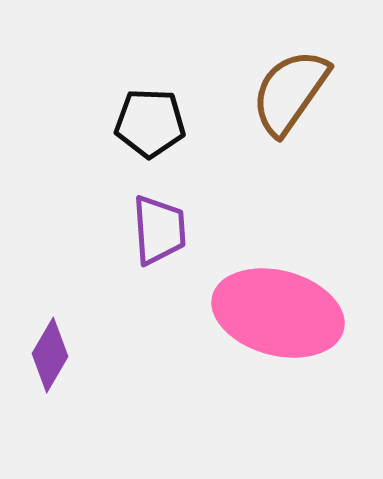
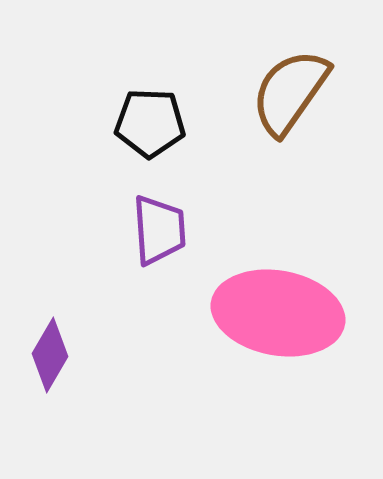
pink ellipse: rotated 5 degrees counterclockwise
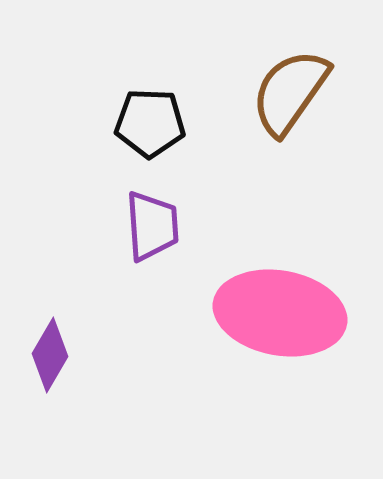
purple trapezoid: moved 7 px left, 4 px up
pink ellipse: moved 2 px right
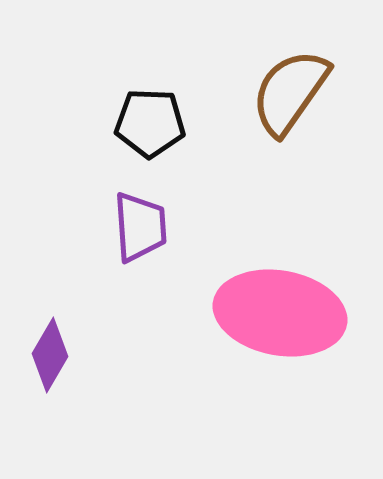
purple trapezoid: moved 12 px left, 1 px down
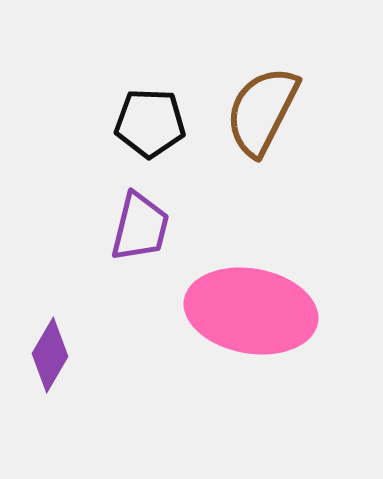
brown semicircle: moved 28 px left, 19 px down; rotated 8 degrees counterclockwise
purple trapezoid: rotated 18 degrees clockwise
pink ellipse: moved 29 px left, 2 px up
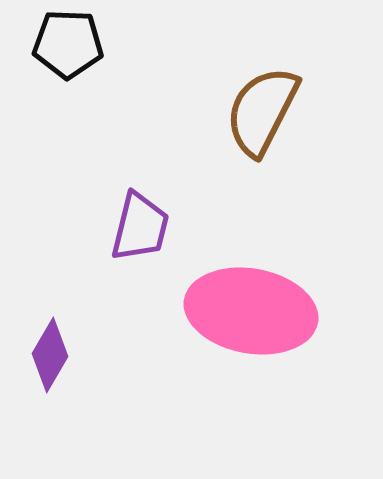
black pentagon: moved 82 px left, 79 px up
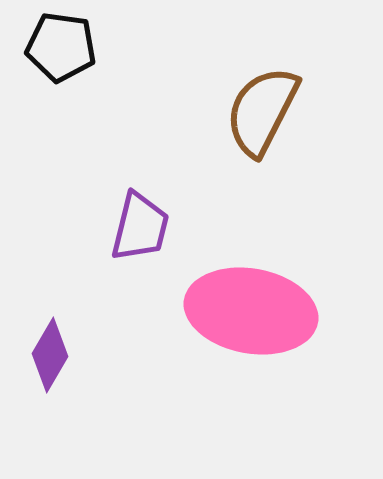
black pentagon: moved 7 px left, 3 px down; rotated 6 degrees clockwise
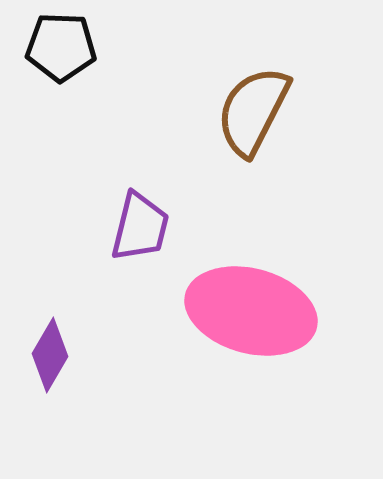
black pentagon: rotated 6 degrees counterclockwise
brown semicircle: moved 9 px left
pink ellipse: rotated 5 degrees clockwise
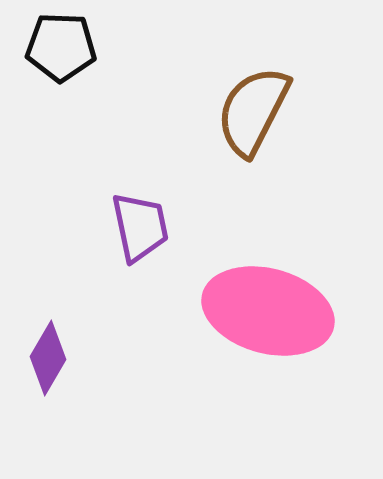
purple trapezoid: rotated 26 degrees counterclockwise
pink ellipse: moved 17 px right
purple diamond: moved 2 px left, 3 px down
